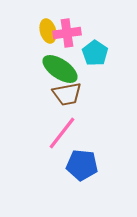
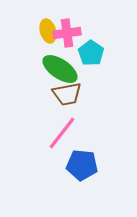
cyan pentagon: moved 4 px left
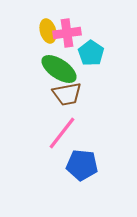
green ellipse: moved 1 px left
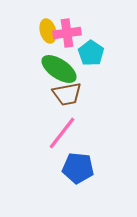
blue pentagon: moved 4 px left, 3 px down
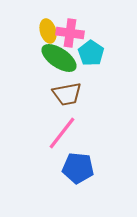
pink cross: moved 3 px right; rotated 16 degrees clockwise
green ellipse: moved 11 px up
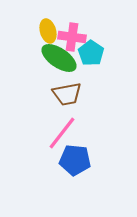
pink cross: moved 2 px right, 4 px down
blue pentagon: moved 3 px left, 8 px up
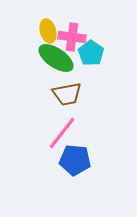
green ellipse: moved 3 px left
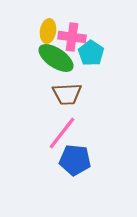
yellow ellipse: rotated 25 degrees clockwise
brown trapezoid: rotated 8 degrees clockwise
